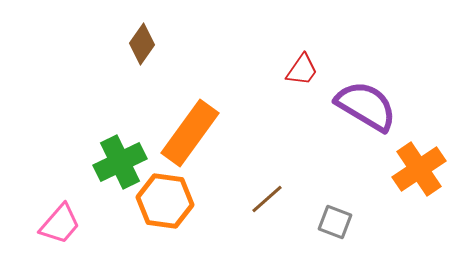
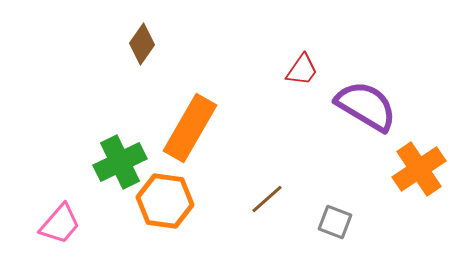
orange rectangle: moved 5 px up; rotated 6 degrees counterclockwise
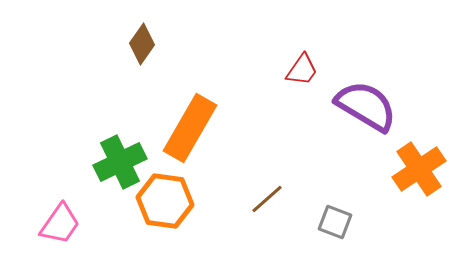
pink trapezoid: rotated 6 degrees counterclockwise
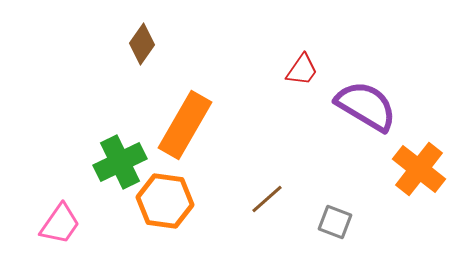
orange rectangle: moved 5 px left, 3 px up
orange cross: rotated 18 degrees counterclockwise
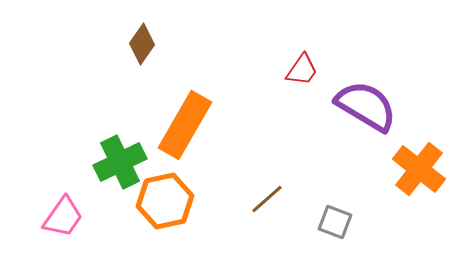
orange hexagon: rotated 20 degrees counterclockwise
pink trapezoid: moved 3 px right, 7 px up
